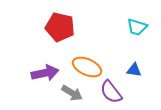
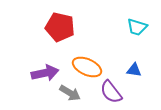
gray arrow: moved 2 px left
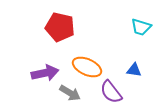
cyan trapezoid: moved 4 px right
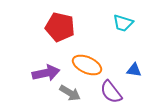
cyan trapezoid: moved 18 px left, 4 px up
orange ellipse: moved 2 px up
purple arrow: moved 1 px right
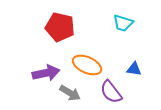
blue triangle: moved 1 px up
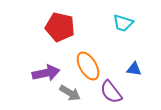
orange ellipse: moved 1 px right, 1 px down; rotated 36 degrees clockwise
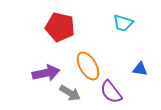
blue triangle: moved 6 px right
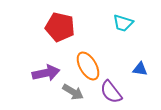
gray arrow: moved 3 px right, 1 px up
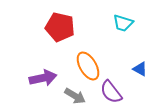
blue triangle: rotated 21 degrees clockwise
purple arrow: moved 3 px left, 5 px down
gray arrow: moved 2 px right, 4 px down
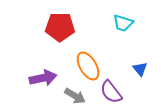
red pentagon: rotated 12 degrees counterclockwise
blue triangle: rotated 21 degrees clockwise
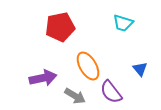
red pentagon: rotated 12 degrees counterclockwise
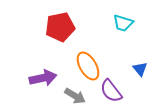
purple semicircle: moved 1 px up
